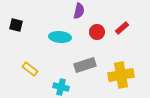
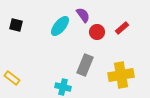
purple semicircle: moved 4 px right, 4 px down; rotated 49 degrees counterclockwise
cyan ellipse: moved 11 px up; rotated 55 degrees counterclockwise
gray rectangle: rotated 50 degrees counterclockwise
yellow rectangle: moved 18 px left, 9 px down
cyan cross: moved 2 px right
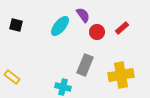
yellow rectangle: moved 1 px up
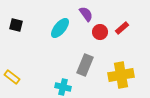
purple semicircle: moved 3 px right, 1 px up
cyan ellipse: moved 2 px down
red circle: moved 3 px right
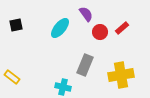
black square: rotated 24 degrees counterclockwise
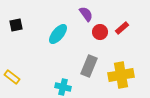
cyan ellipse: moved 2 px left, 6 px down
gray rectangle: moved 4 px right, 1 px down
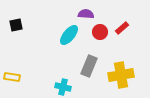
purple semicircle: rotated 49 degrees counterclockwise
cyan ellipse: moved 11 px right, 1 px down
yellow rectangle: rotated 28 degrees counterclockwise
